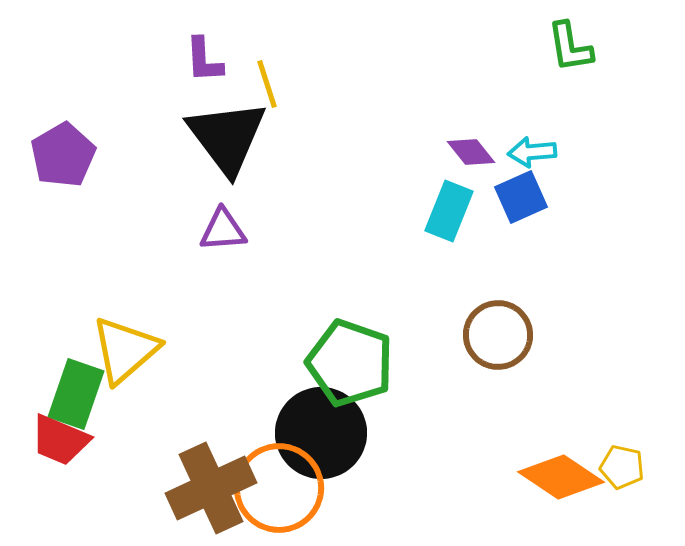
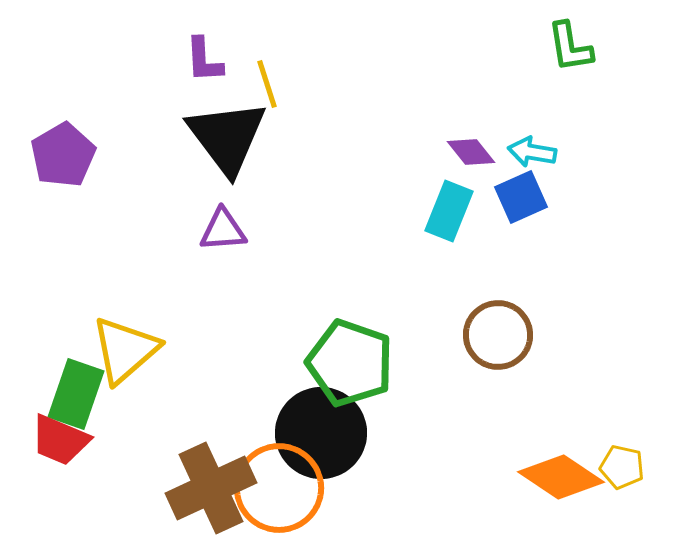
cyan arrow: rotated 15 degrees clockwise
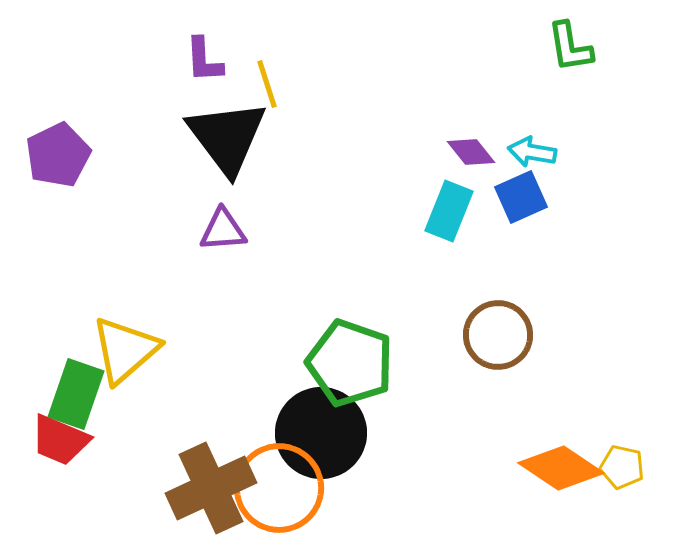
purple pentagon: moved 5 px left; rotated 4 degrees clockwise
orange diamond: moved 9 px up
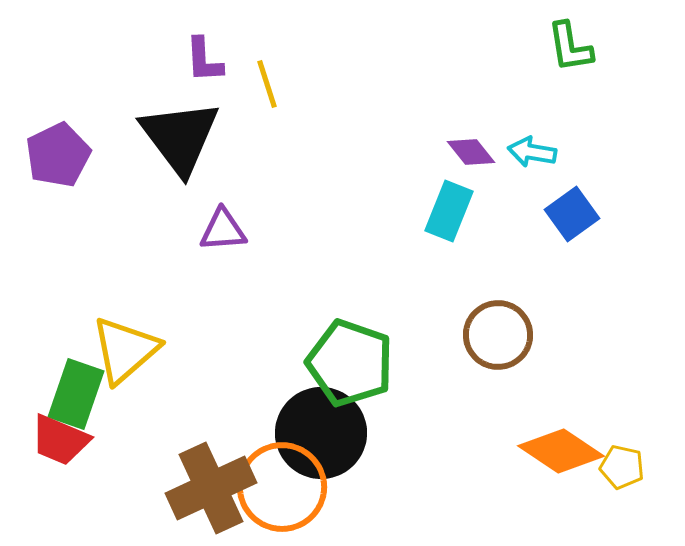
black triangle: moved 47 px left
blue square: moved 51 px right, 17 px down; rotated 12 degrees counterclockwise
orange diamond: moved 17 px up
orange circle: moved 3 px right, 1 px up
